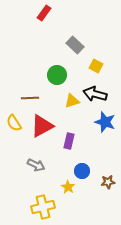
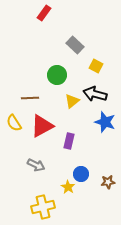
yellow triangle: rotated 21 degrees counterclockwise
blue circle: moved 1 px left, 3 px down
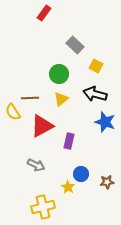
green circle: moved 2 px right, 1 px up
yellow triangle: moved 11 px left, 2 px up
yellow semicircle: moved 1 px left, 11 px up
brown star: moved 1 px left
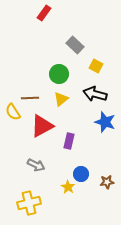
yellow cross: moved 14 px left, 4 px up
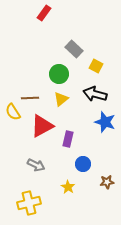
gray rectangle: moved 1 px left, 4 px down
purple rectangle: moved 1 px left, 2 px up
blue circle: moved 2 px right, 10 px up
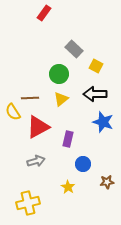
black arrow: rotated 15 degrees counterclockwise
blue star: moved 2 px left
red triangle: moved 4 px left, 1 px down
gray arrow: moved 4 px up; rotated 42 degrees counterclockwise
yellow cross: moved 1 px left
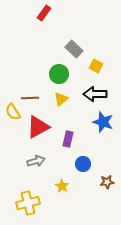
yellow star: moved 6 px left, 1 px up
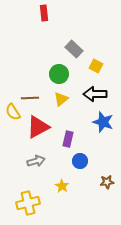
red rectangle: rotated 42 degrees counterclockwise
blue circle: moved 3 px left, 3 px up
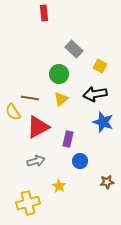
yellow square: moved 4 px right
black arrow: rotated 10 degrees counterclockwise
brown line: rotated 12 degrees clockwise
yellow star: moved 3 px left
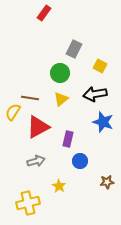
red rectangle: rotated 42 degrees clockwise
gray rectangle: rotated 72 degrees clockwise
green circle: moved 1 px right, 1 px up
yellow semicircle: rotated 66 degrees clockwise
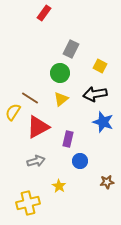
gray rectangle: moved 3 px left
brown line: rotated 24 degrees clockwise
